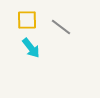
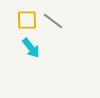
gray line: moved 8 px left, 6 px up
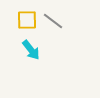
cyan arrow: moved 2 px down
